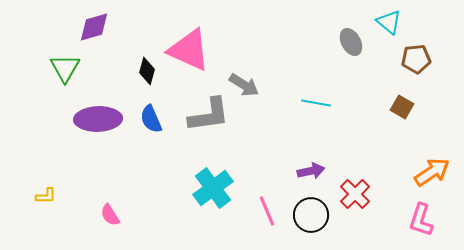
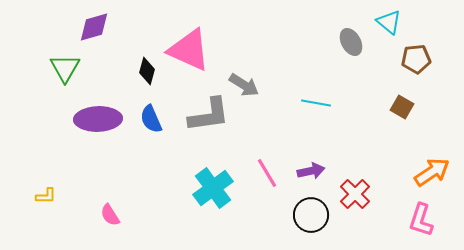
pink line: moved 38 px up; rotated 8 degrees counterclockwise
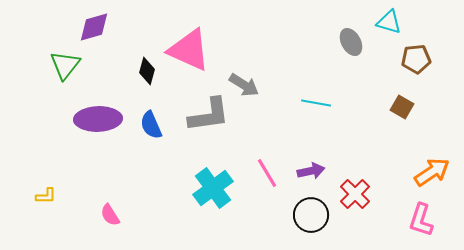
cyan triangle: rotated 24 degrees counterclockwise
green triangle: moved 3 px up; rotated 8 degrees clockwise
blue semicircle: moved 6 px down
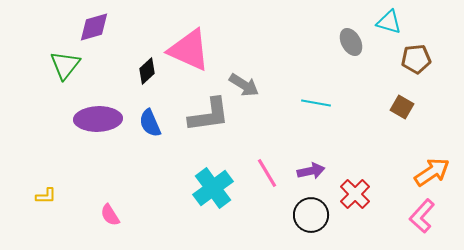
black diamond: rotated 32 degrees clockwise
blue semicircle: moved 1 px left, 2 px up
pink L-shape: moved 1 px right, 4 px up; rotated 24 degrees clockwise
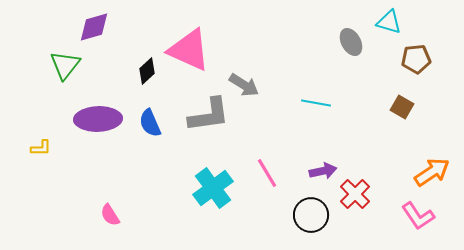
purple arrow: moved 12 px right
yellow L-shape: moved 5 px left, 48 px up
pink L-shape: moved 4 px left; rotated 76 degrees counterclockwise
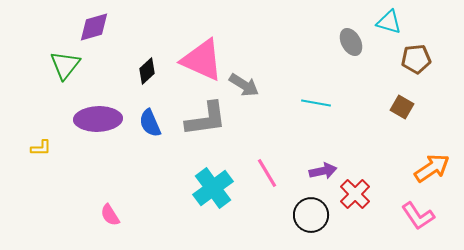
pink triangle: moved 13 px right, 10 px down
gray L-shape: moved 3 px left, 4 px down
orange arrow: moved 4 px up
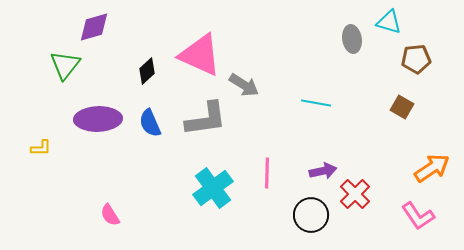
gray ellipse: moved 1 px right, 3 px up; rotated 20 degrees clockwise
pink triangle: moved 2 px left, 5 px up
pink line: rotated 32 degrees clockwise
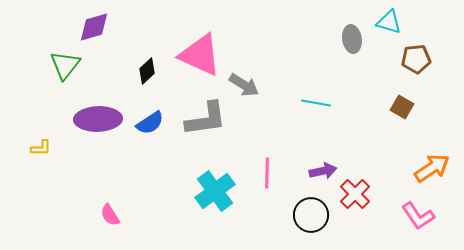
blue semicircle: rotated 100 degrees counterclockwise
cyan cross: moved 2 px right, 3 px down
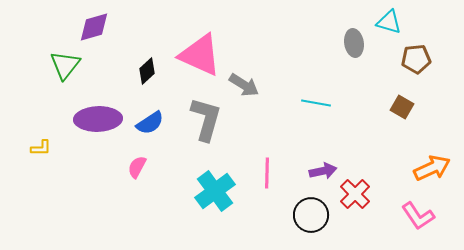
gray ellipse: moved 2 px right, 4 px down
gray L-shape: rotated 66 degrees counterclockwise
orange arrow: rotated 9 degrees clockwise
pink semicircle: moved 27 px right, 48 px up; rotated 60 degrees clockwise
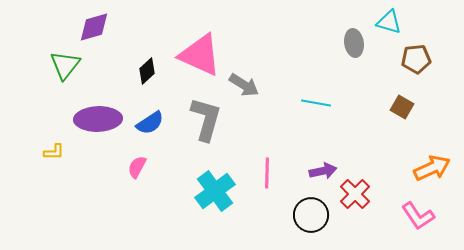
yellow L-shape: moved 13 px right, 4 px down
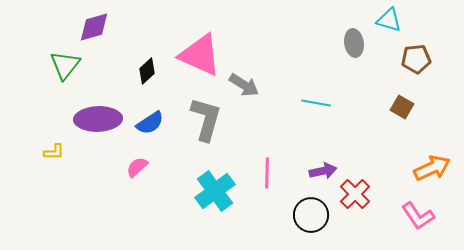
cyan triangle: moved 2 px up
pink semicircle: rotated 20 degrees clockwise
